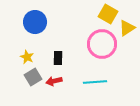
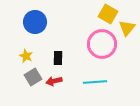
yellow triangle: rotated 18 degrees counterclockwise
yellow star: moved 1 px left, 1 px up
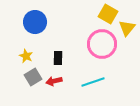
cyan line: moved 2 px left; rotated 15 degrees counterclockwise
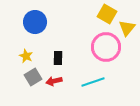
yellow square: moved 1 px left
pink circle: moved 4 px right, 3 px down
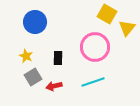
pink circle: moved 11 px left
red arrow: moved 5 px down
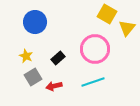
pink circle: moved 2 px down
black rectangle: rotated 48 degrees clockwise
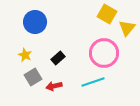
pink circle: moved 9 px right, 4 px down
yellow star: moved 1 px left, 1 px up
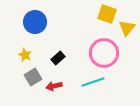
yellow square: rotated 12 degrees counterclockwise
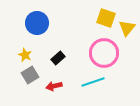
yellow square: moved 1 px left, 4 px down
blue circle: moved 2 px right, 1 px down
gray square: moved 3 px left, 2 px up
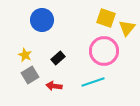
blue circle: moved 5 px right, 3 px up
pink circle: moved 2 px up
red arrow: rotated 21 degrees clockwise
